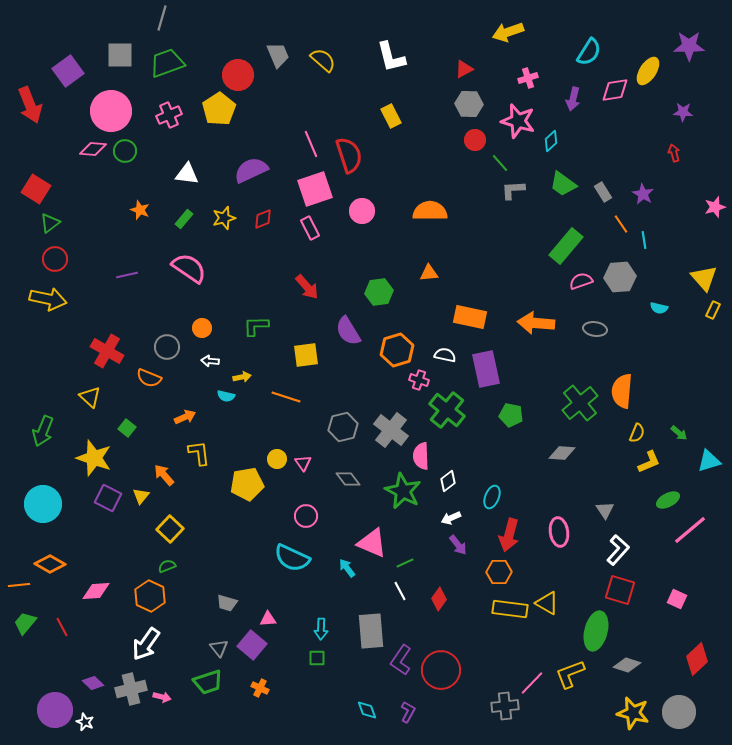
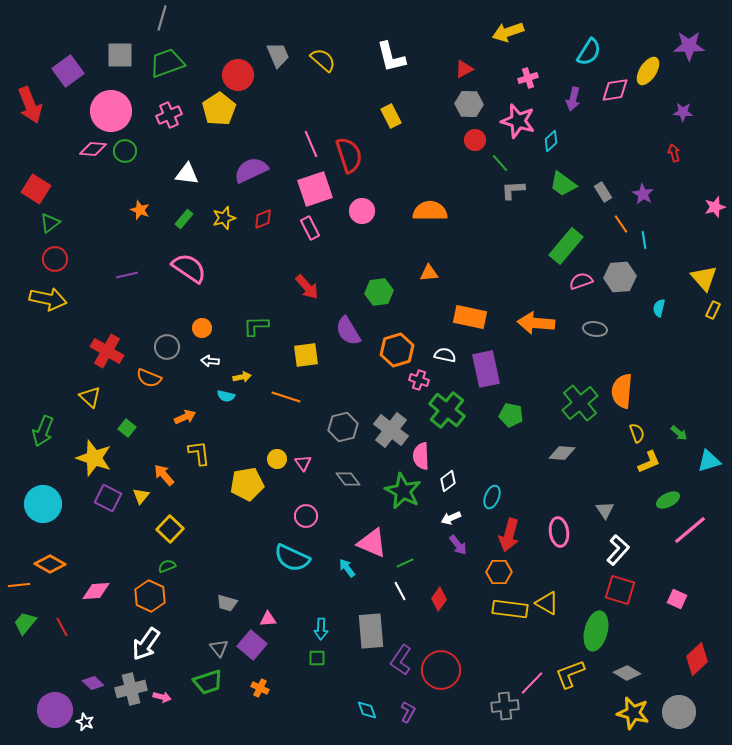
cyan semicircle at (659, 308): rotated 90 degrees clockwise
yellow semicircle at (637, 433): rotated 42 degrees counterclockwise
gray diamond at (627, 665): moved 8 px down; rotated 12 degrees clockwise
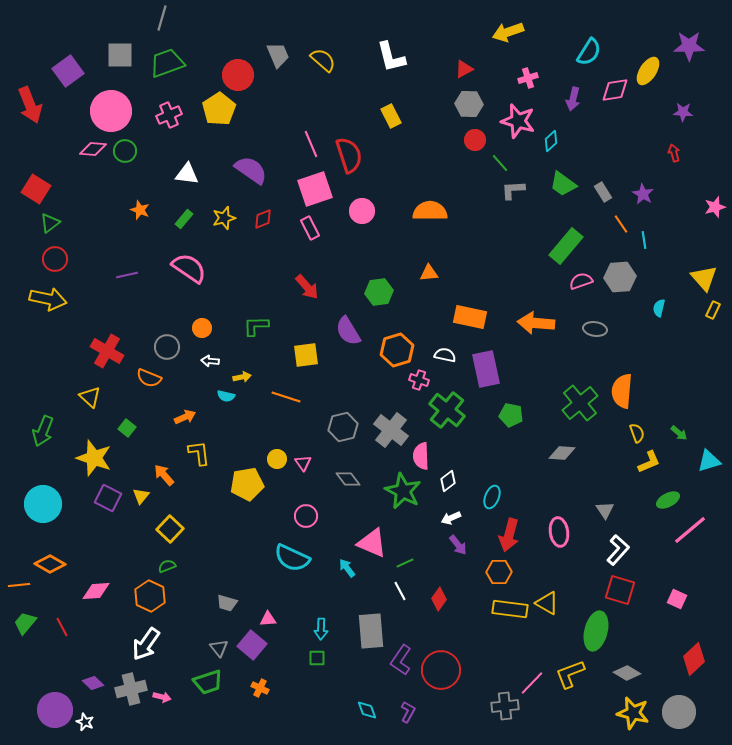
purple semicircle at (251, 170): rotated 60 degrees clockwise
red diamond at (697, 659): moved 3 px left
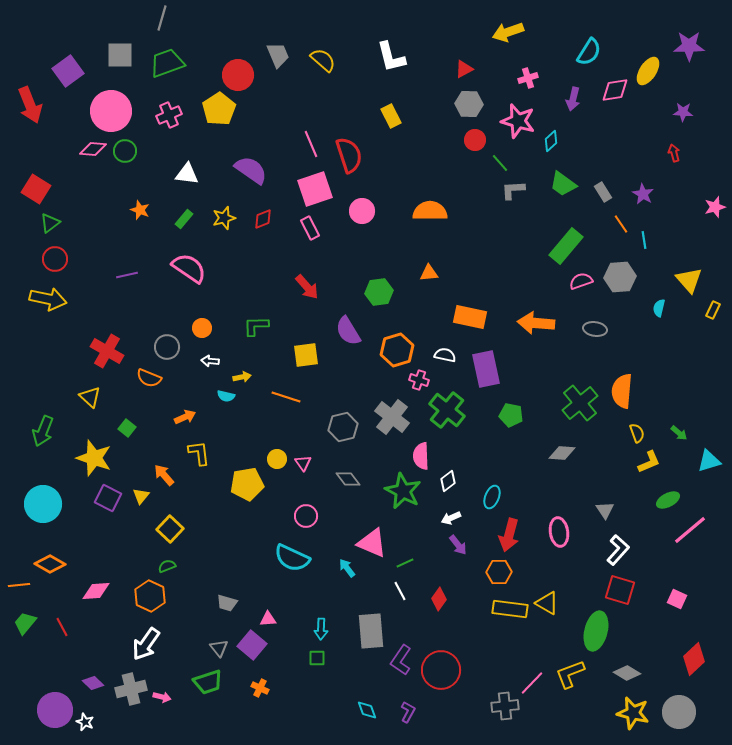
yellow triangle at (704, 278): moved 15 px left, 2 px down
gray cross at (391, 430): moved 1 px right, 13 px up
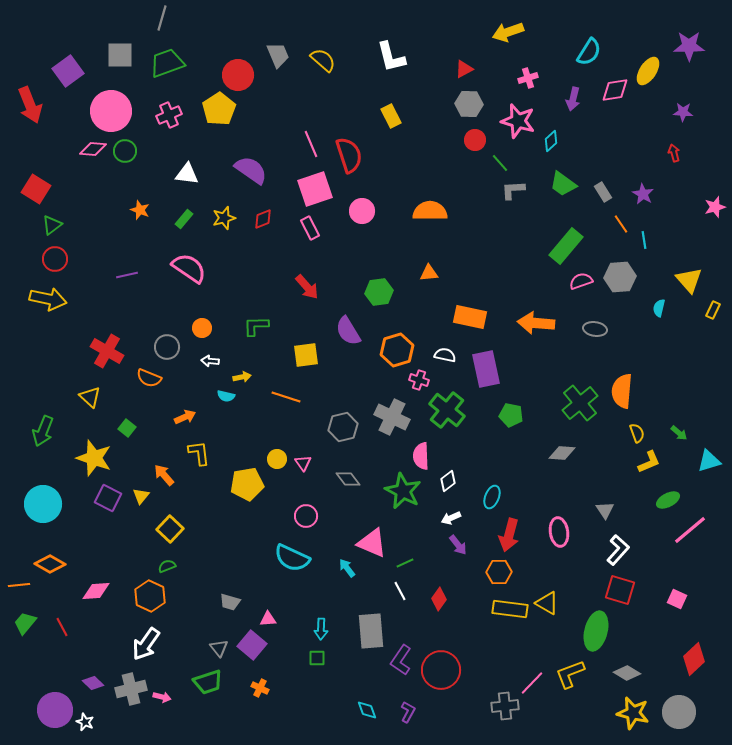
green triangle at (50, 223): moved 2 px right, 2 px down
gray cross at (392, 417): rotated 12 degrees counterclockwise
gray trapezoid at (227, 603): moved 3 px right, 1 px up
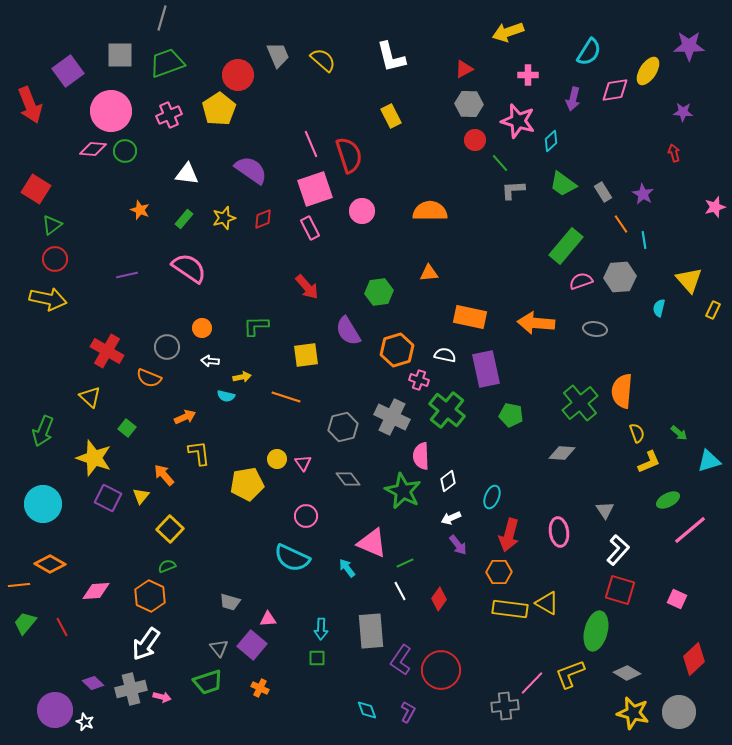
pink cross at (528, 78): moved 3 px up; rotated 18 degrees clockwise
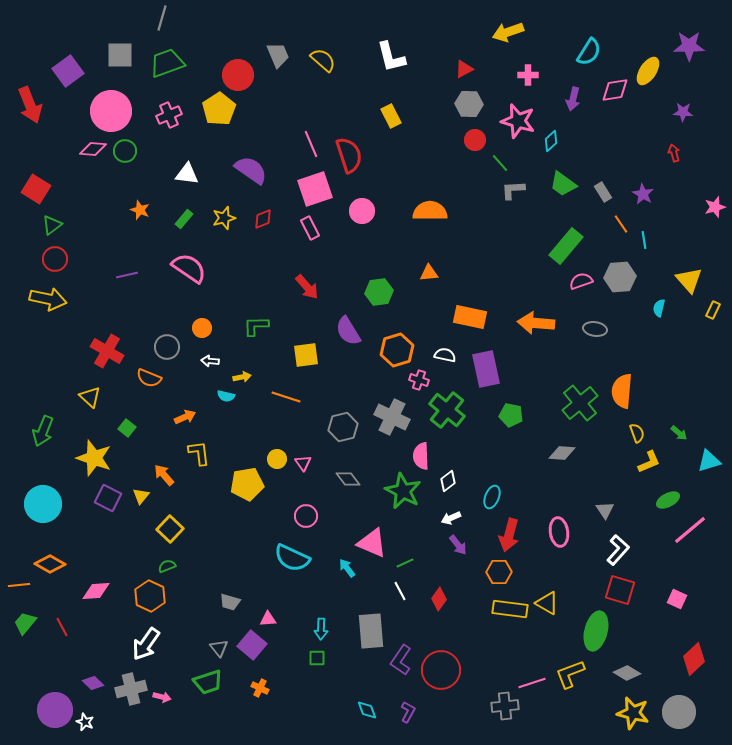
pink line at (532, 683): rotated 28 degrees clockwise
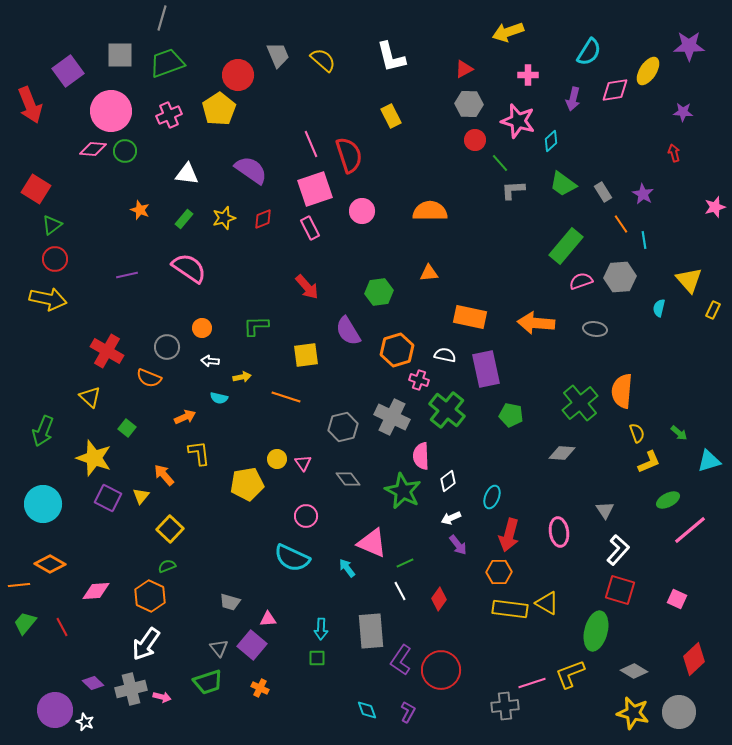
cyan semicircle at (226, 396): moved 7 px left, 2 px down
gray diamond at (627, 673): moved 7 px right, 2 px up
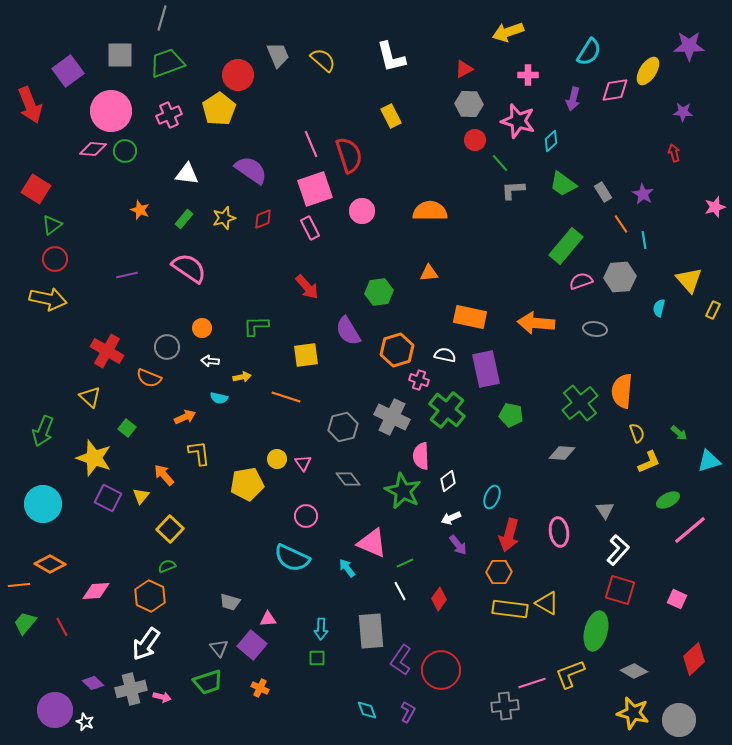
gray circle at (679, 712): moved 8 px down
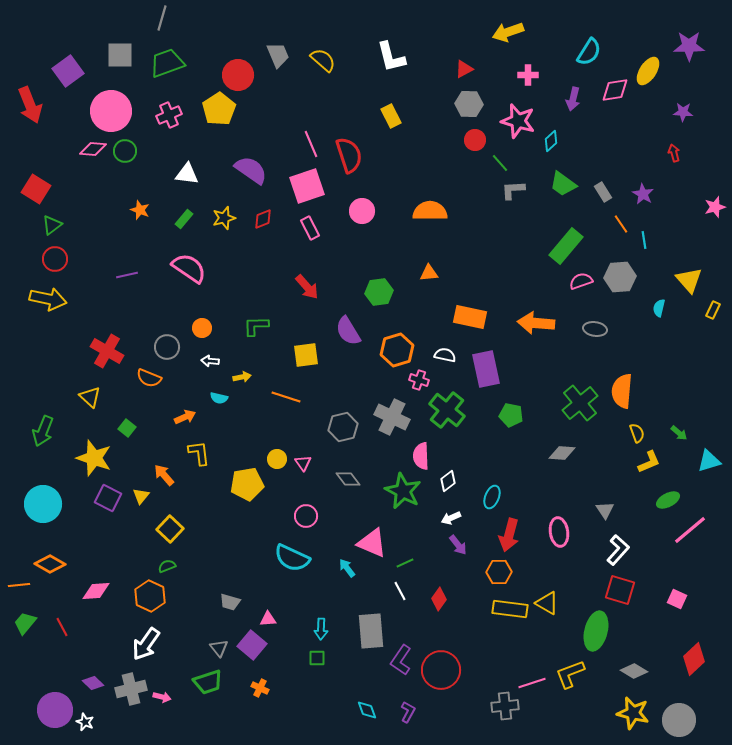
pink square at (315, 189): moved 8 px left, 3 px up
